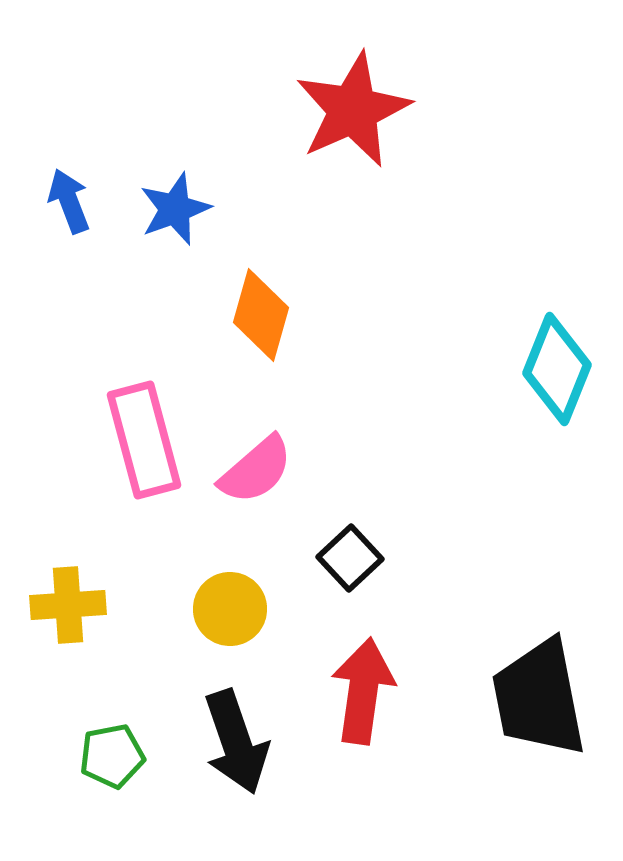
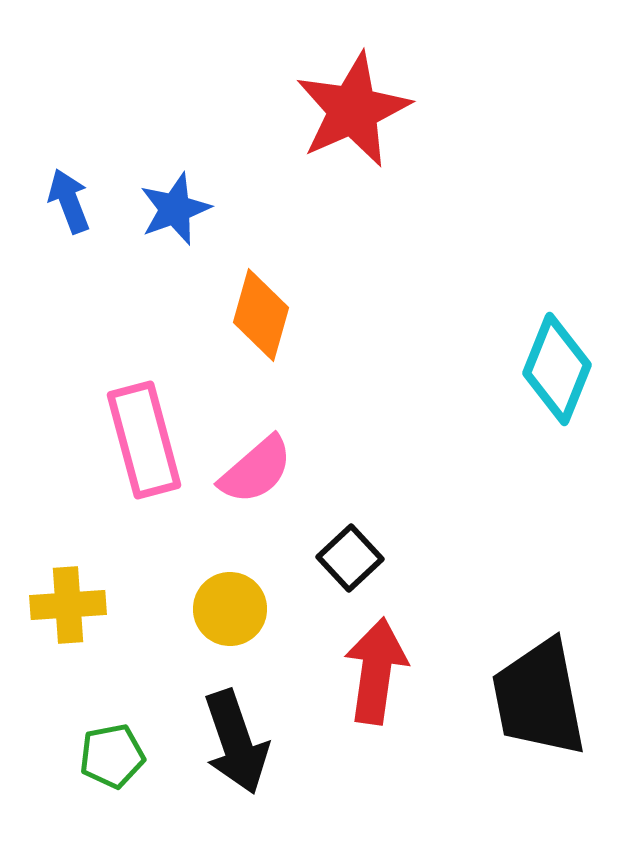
red arrow: moved 13 px right, 20 px up
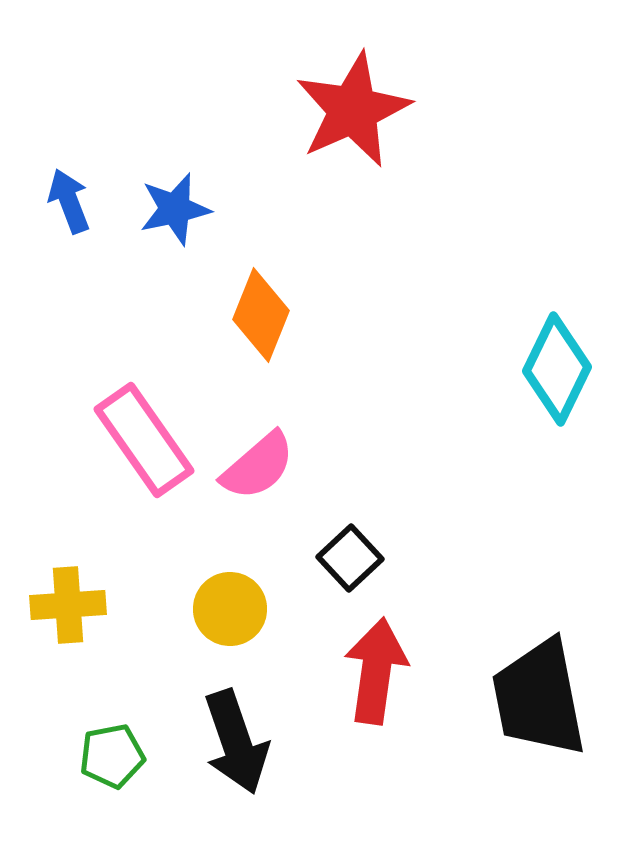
blue star: rotated 8 degrees clockwise
orange diamond: rotated 6 degrees clockwise
cyan diamond: rotated 4 degrees clockwise
pink rectangle: rotated 20 degrees counterclockwise
pink semicircle: moved 2 px right, 4 px up
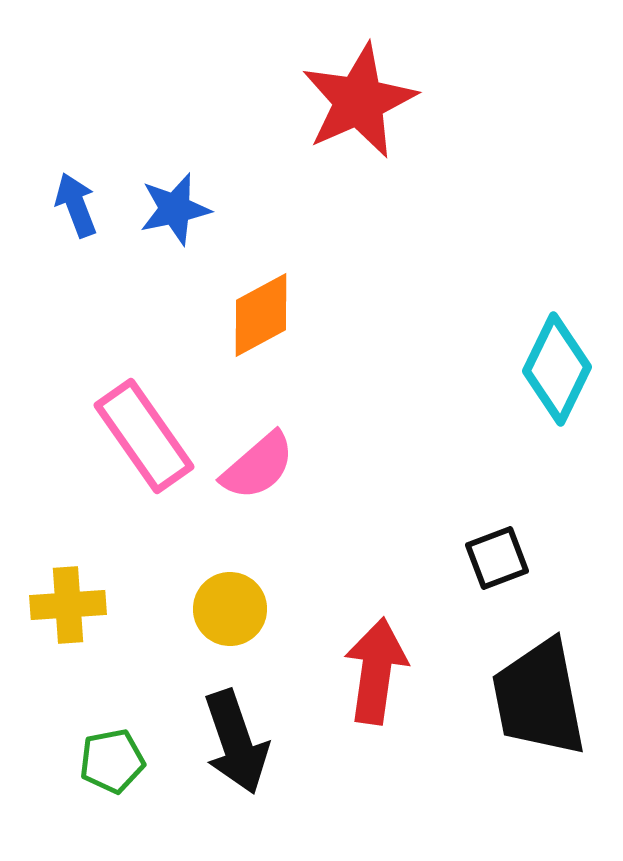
red star: moved 6 px right, 9 px up
blue arrow: moved 7 px right, 4 px down
orange diamond: rotated 40 degrees clockwise
pink rectangle: moved 4 px up
black square: moved 147 px right; rotated 22 degrees clockwise
green pentagon: moved 5 px down
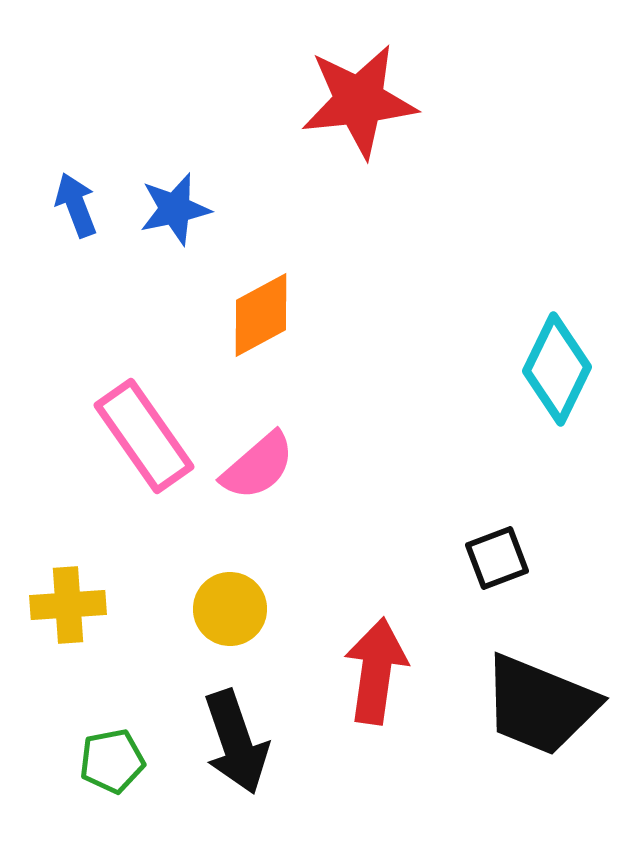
red star: rotated 18 degrees clockwise
black trapezoid: moved 1 px right, 7 px down; rotated 57 degrees counterclockwise
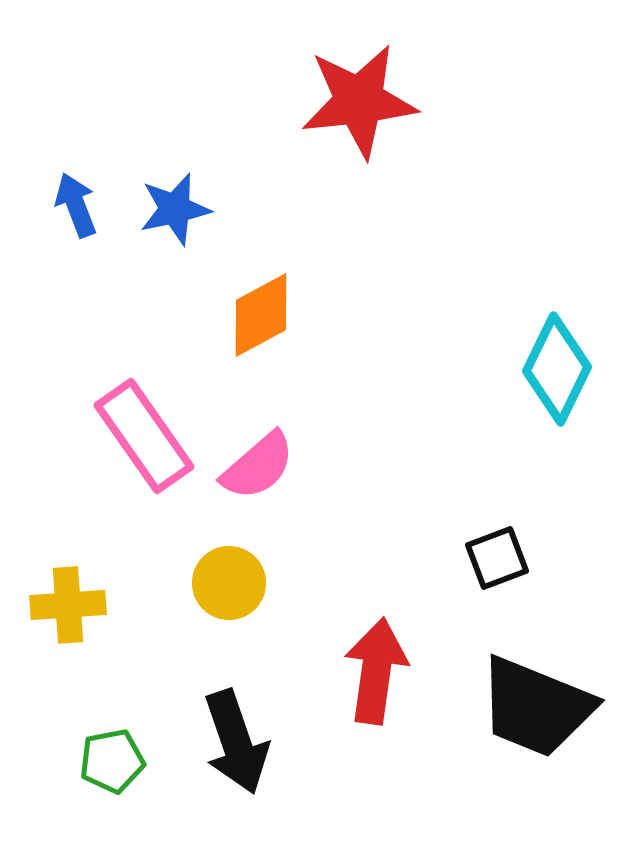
yellow circle: moved 1 px left, 26 px up
black trapezoid: moved 4 px left, 2 px down
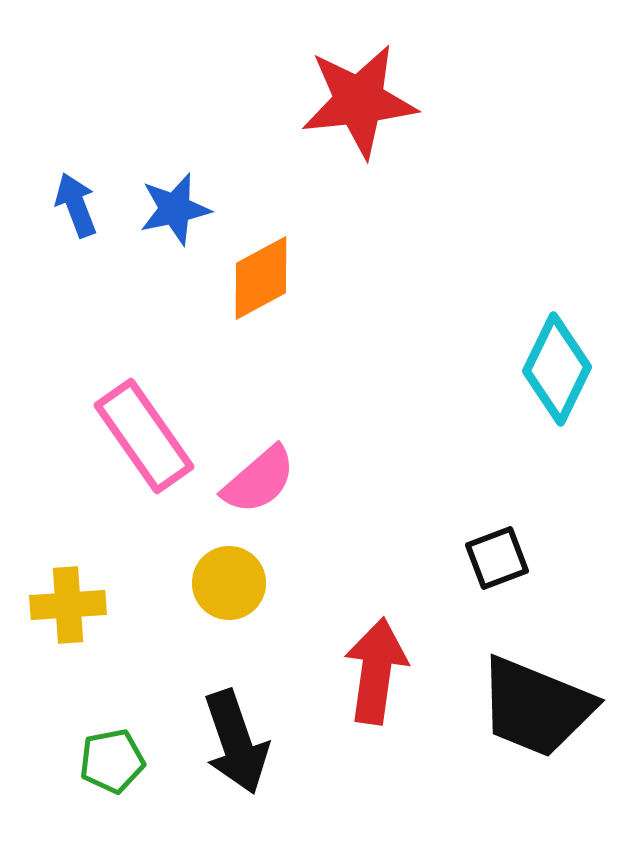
orange diamond: moved 37 px up
pink semicircle: moved 1 px right, 14 px down
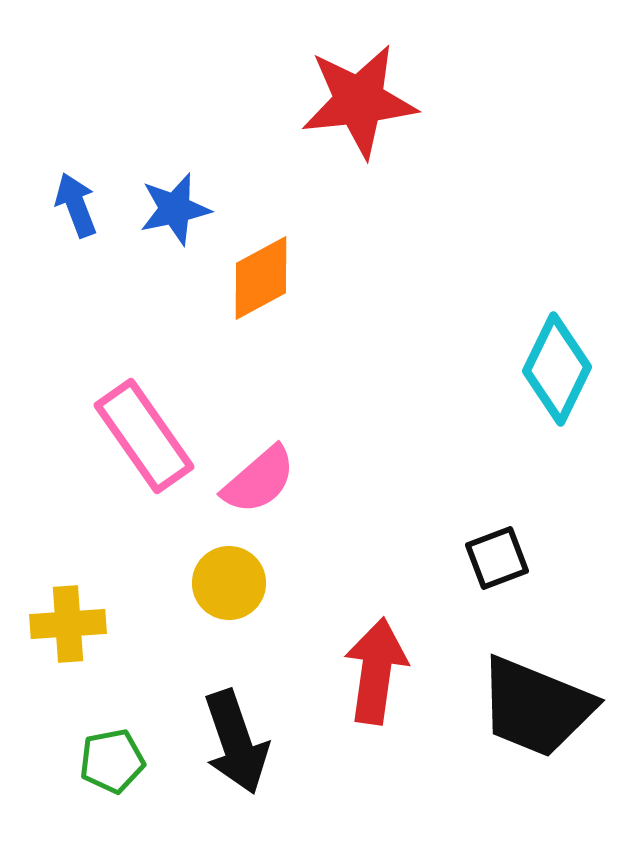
yellow cross: moved 19 px down
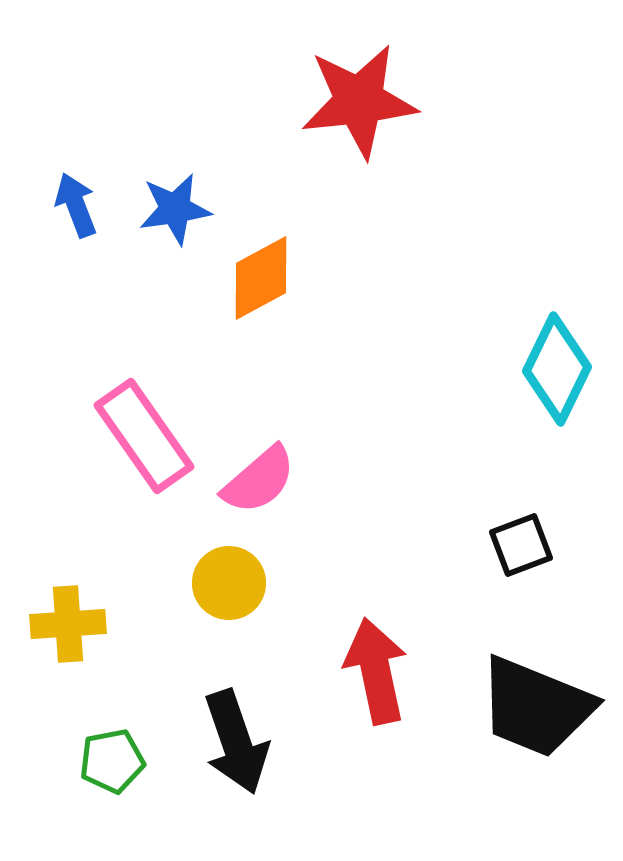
blue star: rotated 4 degrees clockwise
black square: moved 24 px right, 13 px up
red arrow: rotated 20 degrees counterclockwise
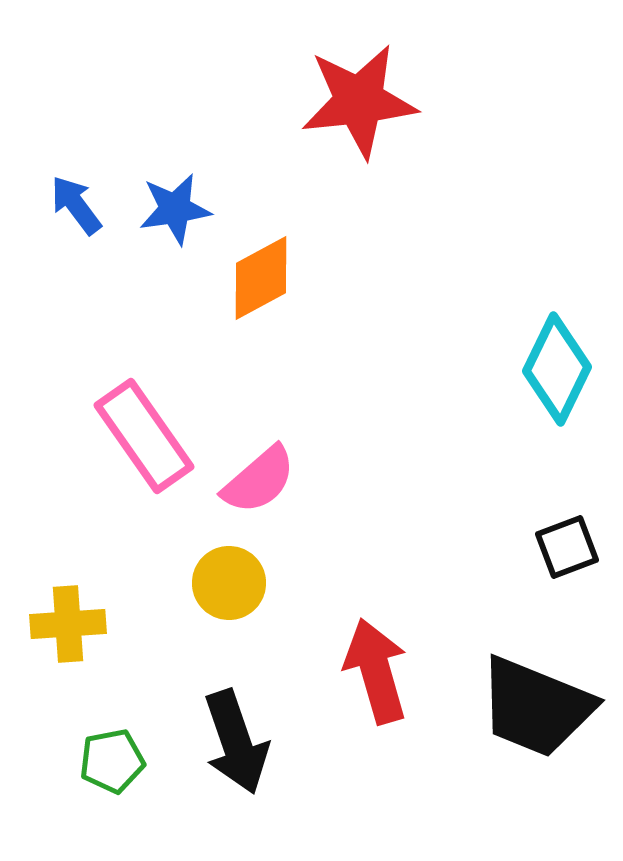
blue arrow: rotated 16 degrees counterclockwise
black square: moved 46 px right, 2 px down
red arrow: rotated 4 degrees counterclockwise
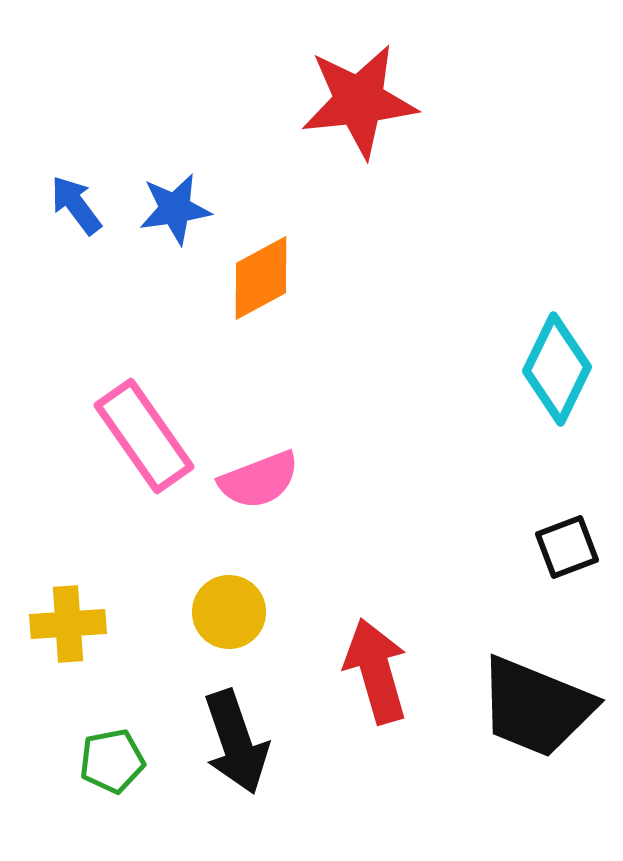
pink semicircle: rotated 20 degrees clockwise
yellow circle: moved 29 px down
